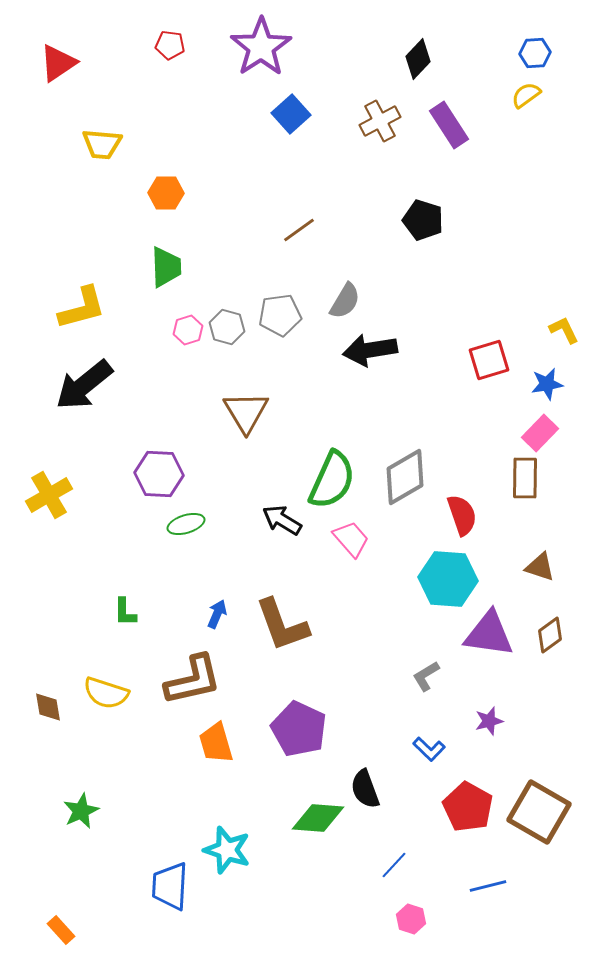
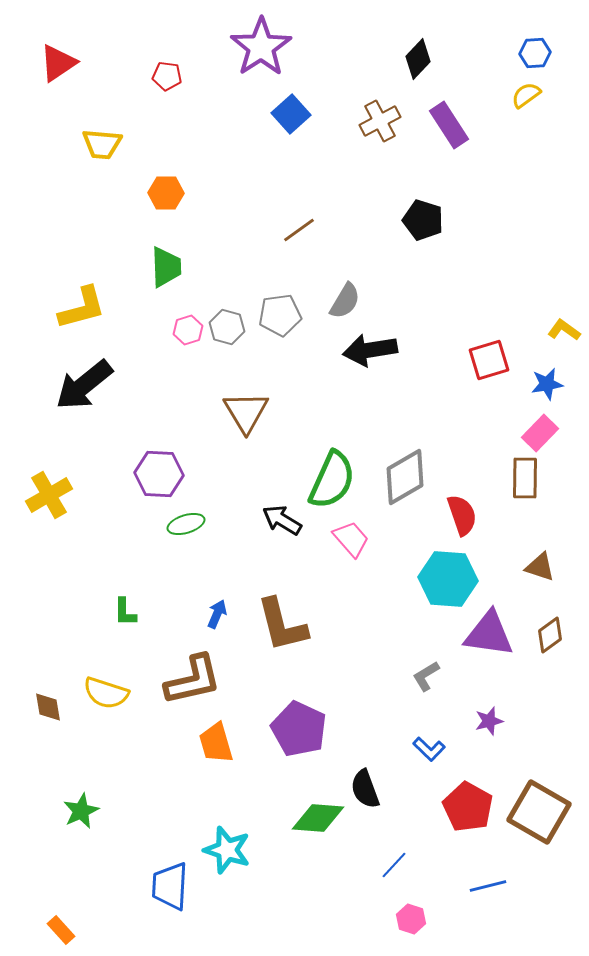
red pentagon at (170, 45): moved 3 px left, 31 px down
yellow L-shape at (564, 330): rotated 28 degrees counterclockwise
brown L-shape at (282, 625): rotated 6 degrees clockwise
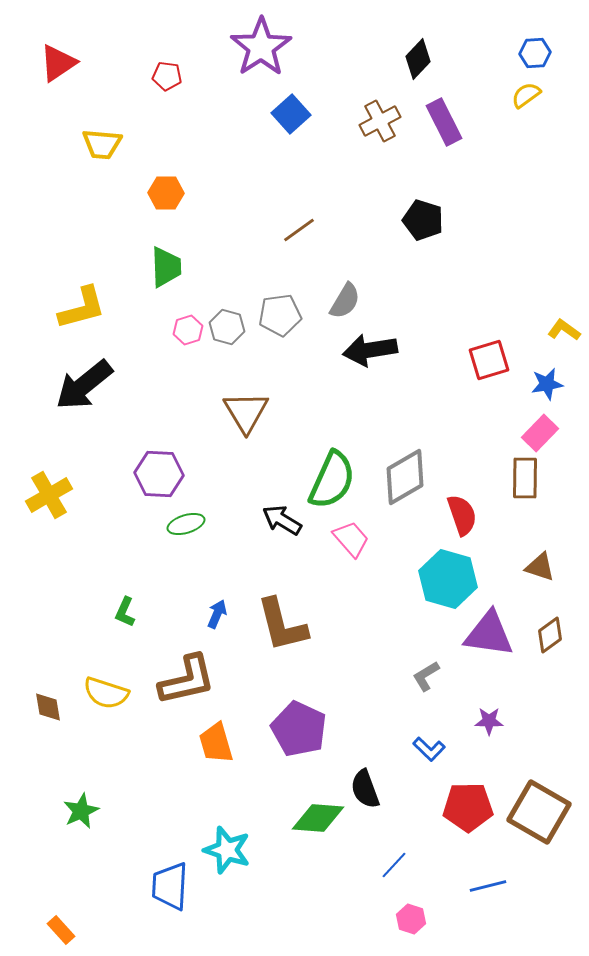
purple rectangle at (449, 125): moved 5 px left, 3 px up; rotated 6 degrees clockwise
cyan hexagon at (448, 579): rotated 12 degrees clockwise
green L-shape at (125, 612): rotated 24 degrees clockwise
brown L-shape at (193, 680): moved 6 px left
purple star at (489, 721): rotated 16 degrees clockwise
red pentagon at (468, 807): rotated 30 degrees counterclockwise
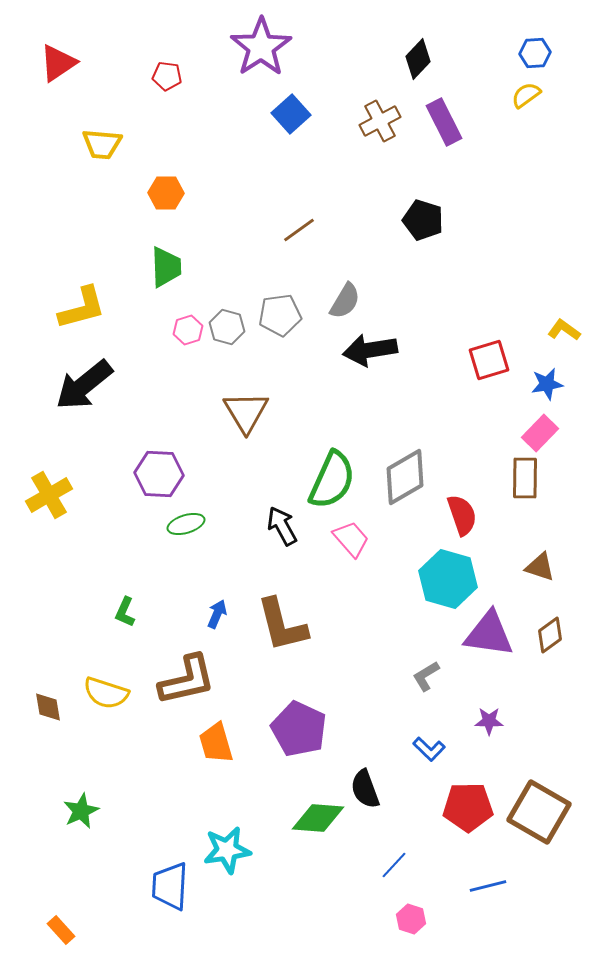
black arrow at (282, 520): moved 6 px down; rotated 30 degrees clockwise
cyan star at (227, 850): rotated 27 degrees counterclockwise
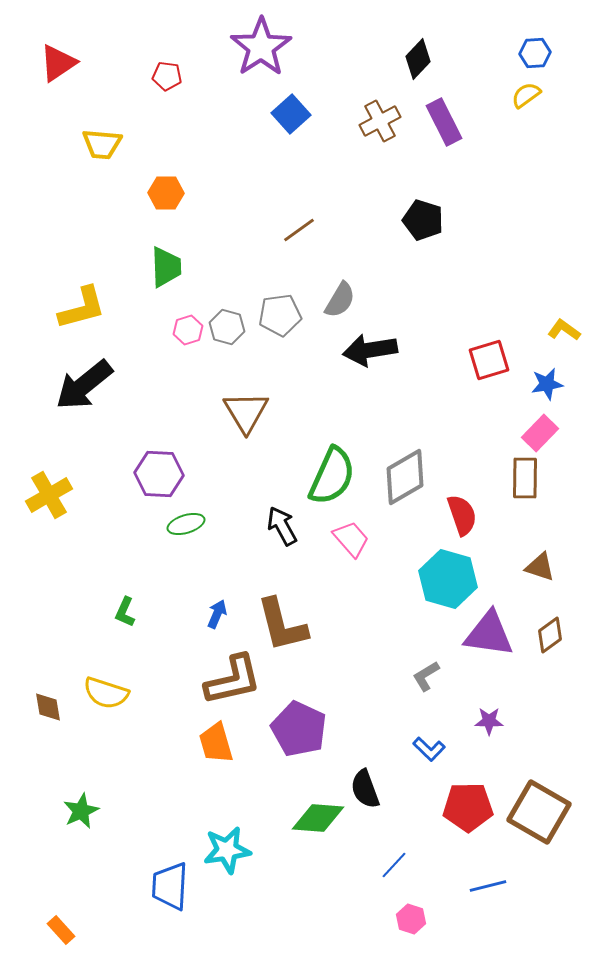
gray semicircle at (345, 301): moved 5 px left, 1 px up
green semicircle at (332, 480): moved 4 px up
brown L-shape at (187, 680): moved 46 px right
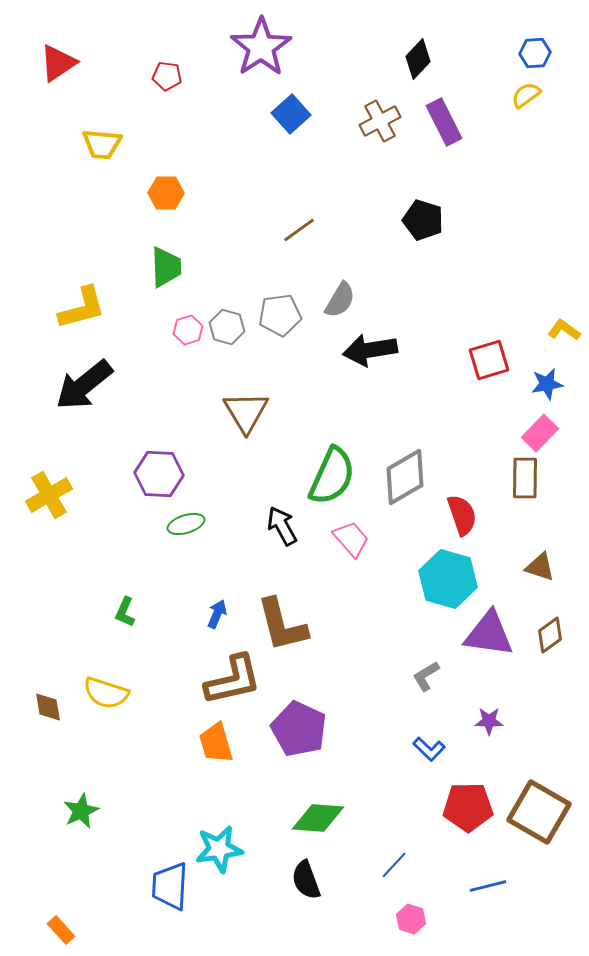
black semicircle at (365, 789): moved 59 px left, 91 px down
cyan star at (227, 850): moved 8 px left, 1 px up
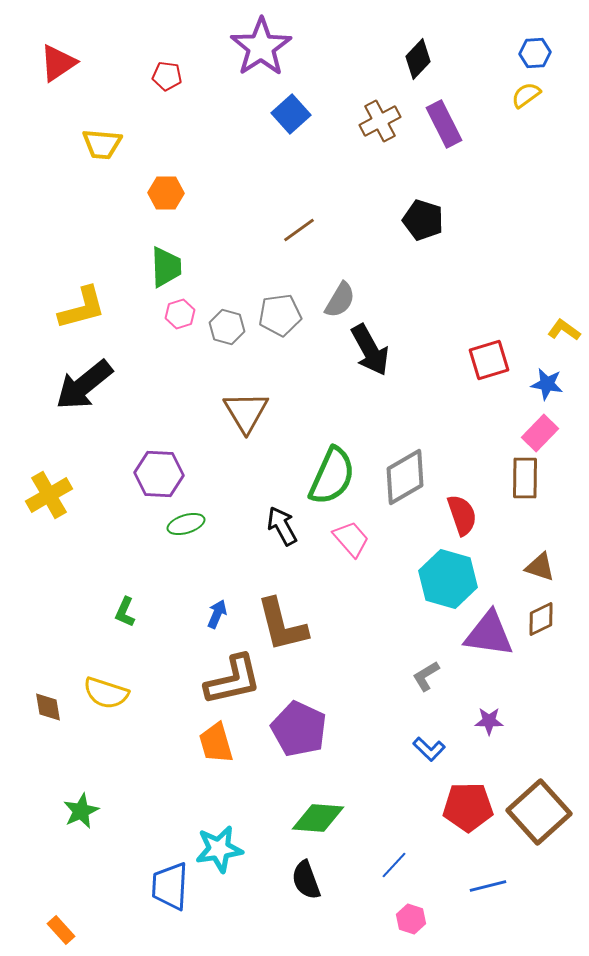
purple rectangle at (444, 122): moved 2 px down
pink hexagon at (188, 330): moved 8 px left, 16 px up
black arrow at (370, 350): rotated 110 degrees counterclockwise
blue star at (547, 384): rotated 20 degrees clockwise
brown diamond at (550, 635): moved 9 px left, 16 px up; rotated 9 degrees clockwise
brown square at (539, 812): rotated 18 degrees clockwise
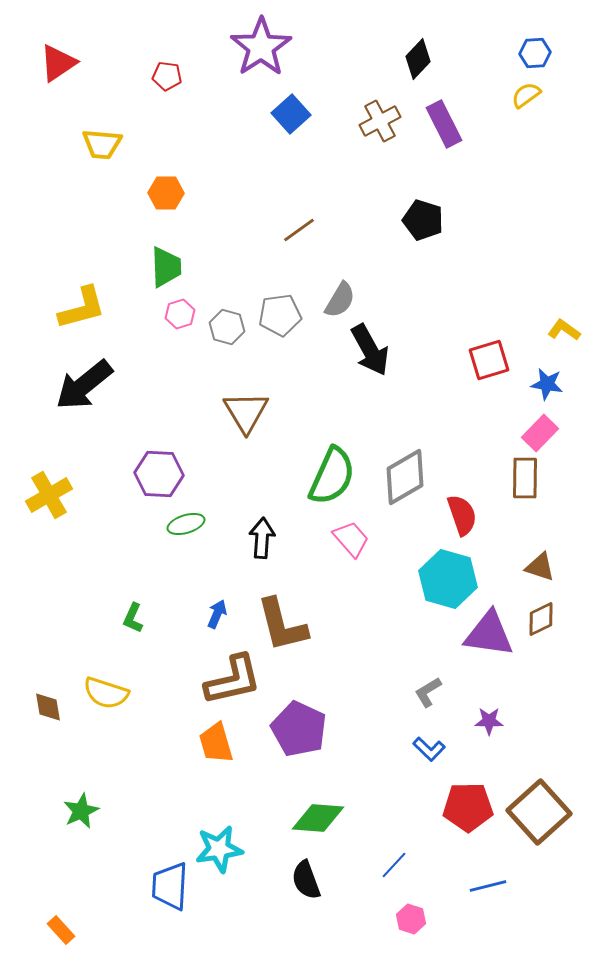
black arrow at (282, 526): moved 20 px left, 12 px down; rotated 33 degrees clockwise
green L-shape at (125, 612): moved 8 px right, 6 px down
gray L-shape at (426, 676): moved 2 px right, 16 px down
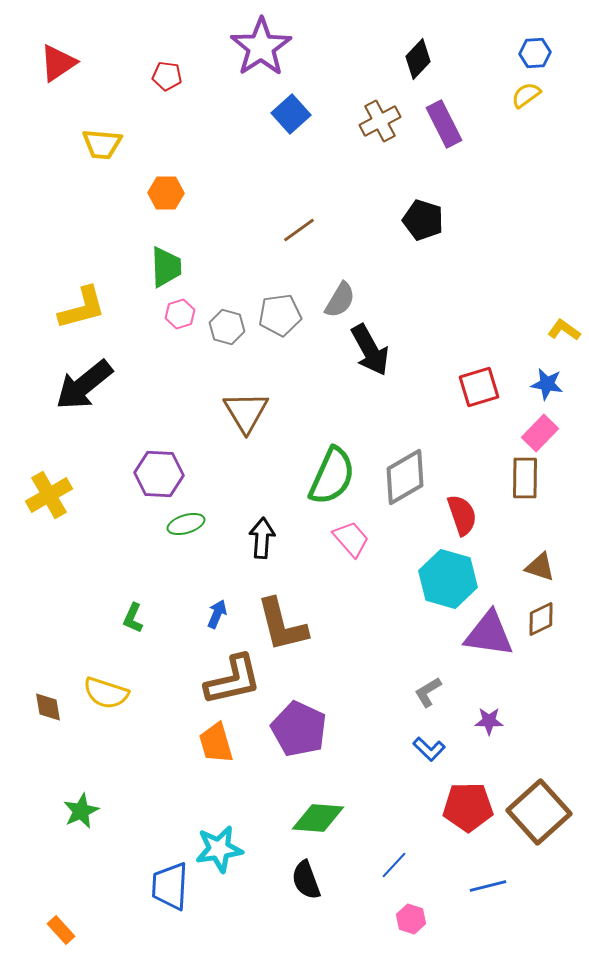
red square at (489, 360): moved 10 px left, 27 px down
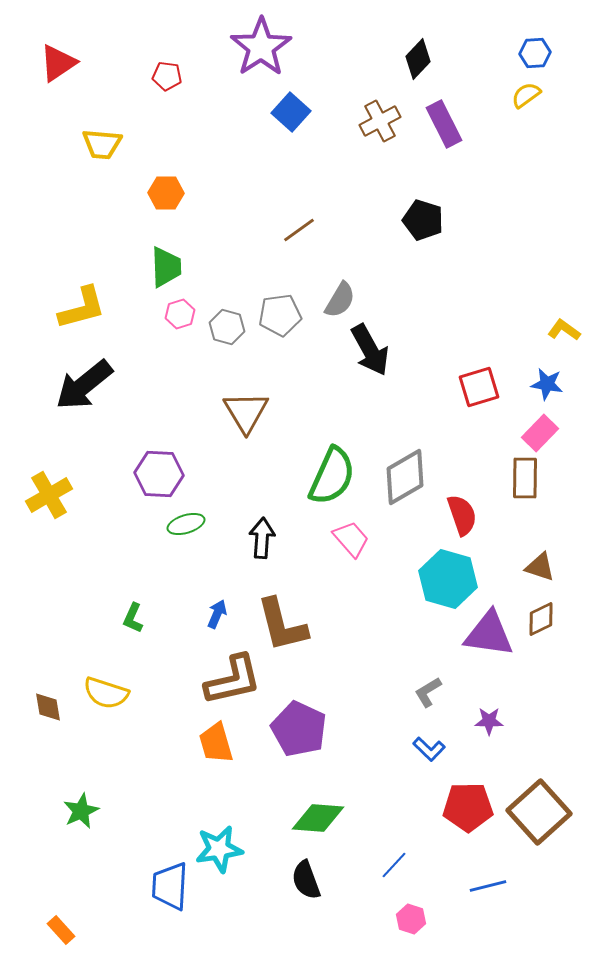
blue square at (291, 114): moved 2 px up; rotated 6 degrees counterclockwise
